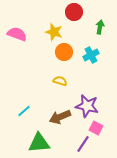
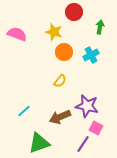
yellow semicircle: rotated 112 degrees clockwise
green triangle: rotated 15 degrees counterclockwise
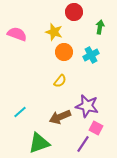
cyan line: moved 4 px left, 1 px down
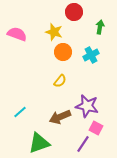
orange circle: moved 1 px left
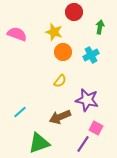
purple star: moved 6 px up
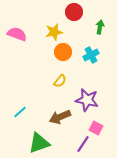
yellow star: rotated 30 degrees counterclockwise
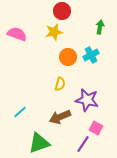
red circle: moved 12 px left, 1 px up
orange circle: moved 5 px right, 5 px down
yellow semicircle: moved 3 px down; rotated 24 degrees counterclockwise
